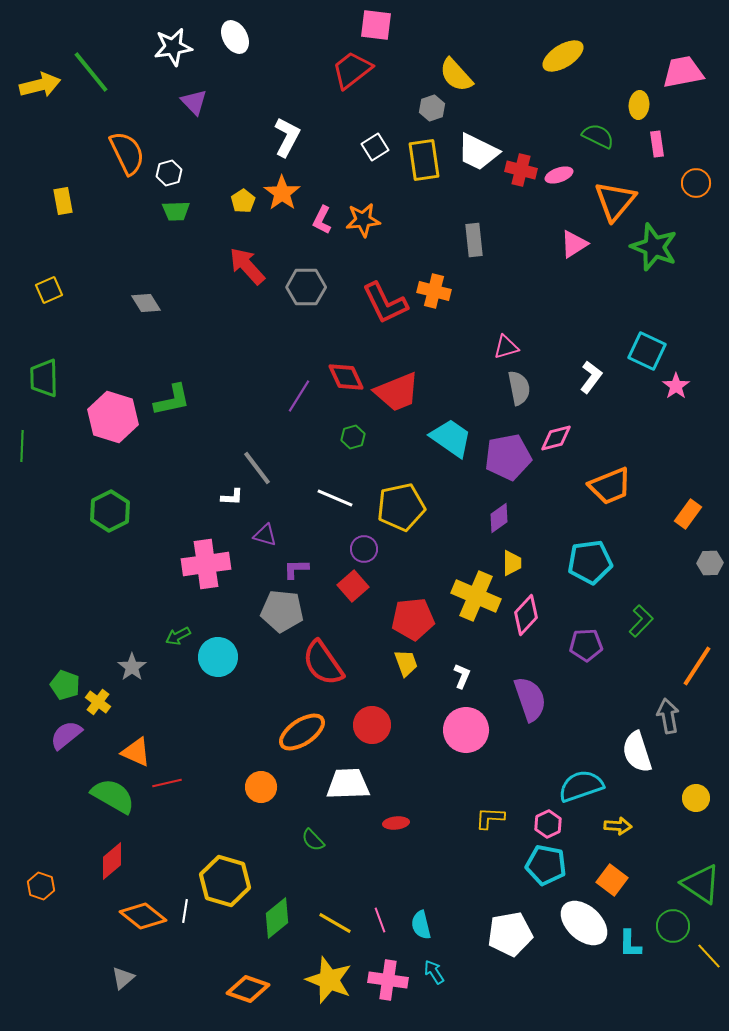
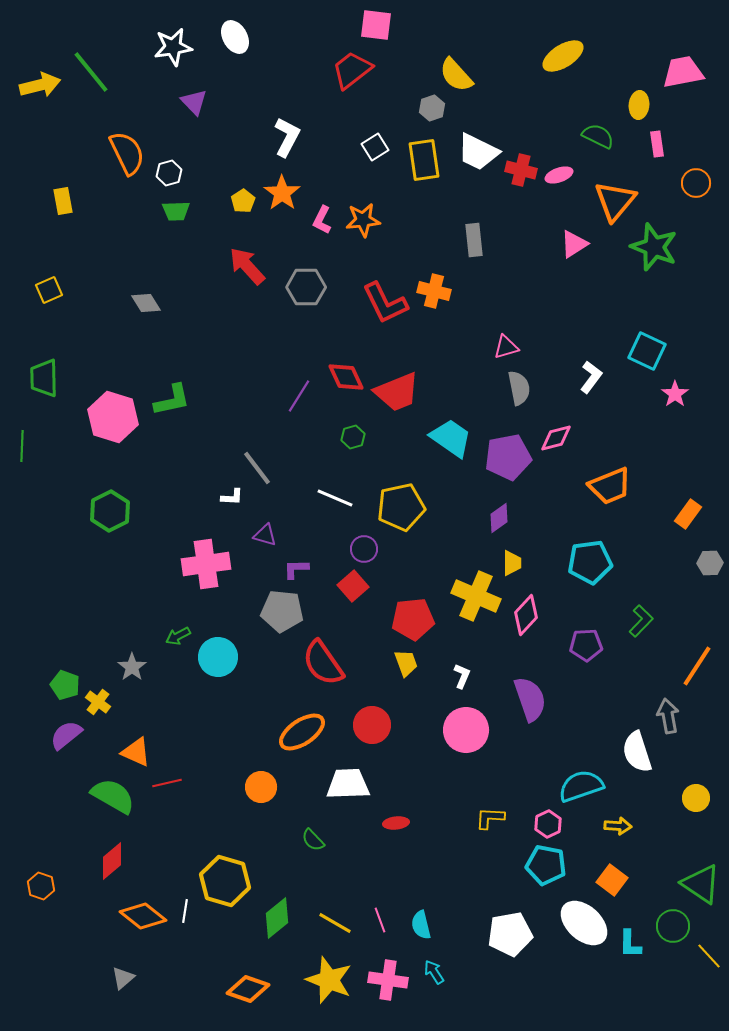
pink star at (676, 386): moved 1 px left, 8 px down
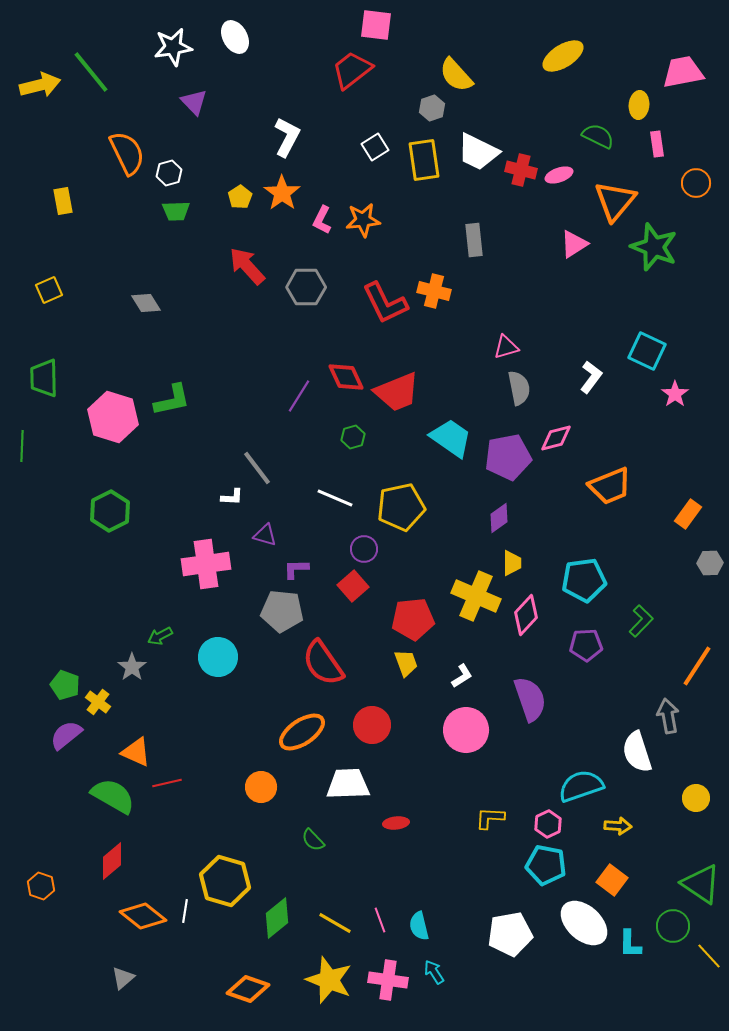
yellow pentagon at (243, 201): moved 3 px left, 4 px up
cyan pentagon at (590, 562): moved 6 px left, 18 px down
green arrow at (178, 636): moved 18 px left
white L-shape at (462, 676): rotated 35 degrees clockwise
cyan semicircle at (421, 925): moved 2 px left, 1 px down
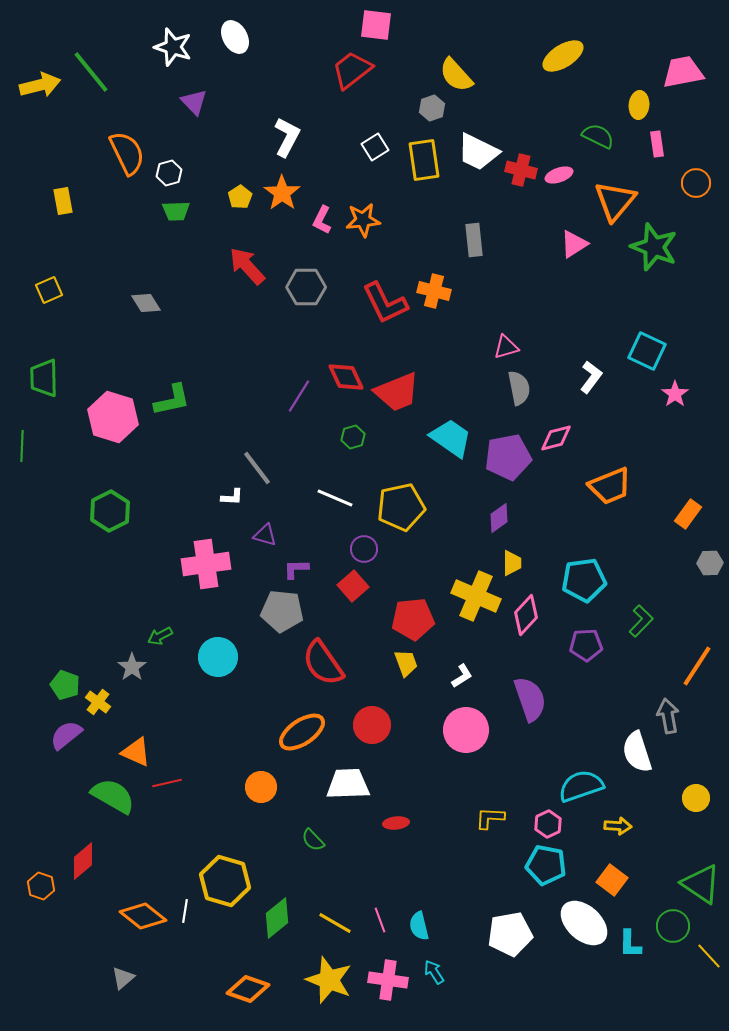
white star at (173, 47): rotated 27 degrees clockwise
red diamond at (112, 861): moved 29 px left
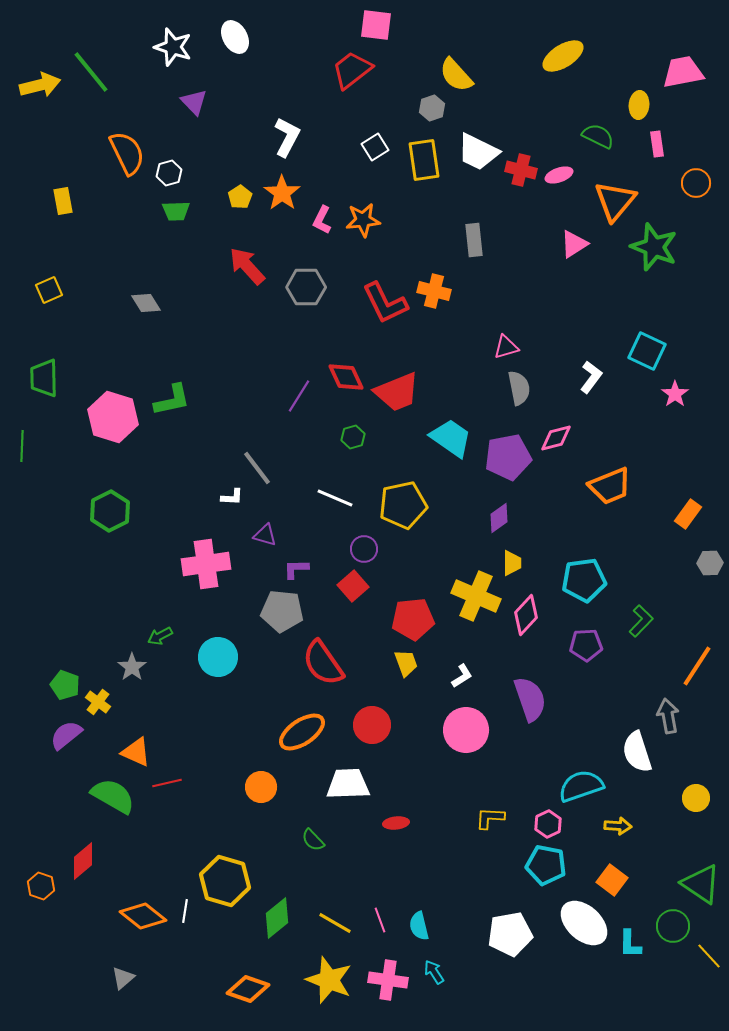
yellow pentagon at (401, 507): moved 2 px right, 2 px up
